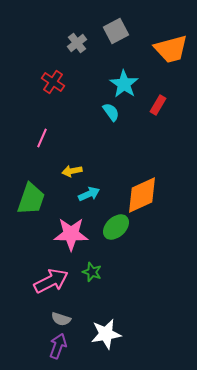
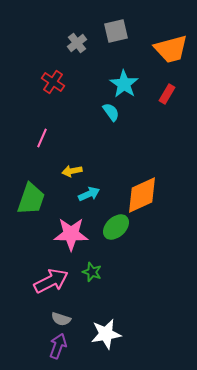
gray square: rotated 15 degrees clockwise
red rectangle: moved 9 px right, 11 px up
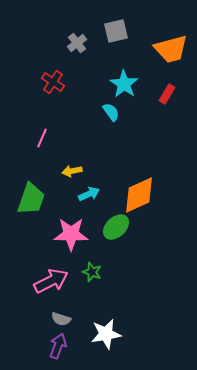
orange diamond: moved 3 px left
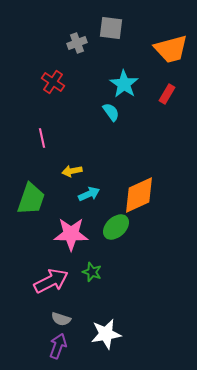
gray square: moved 5 px left, 3 px up; rotated 20 degrees clockwise
gray cross: rotated 18 degrees clockwise
pink line: rotated 36 degrees counterclockwise
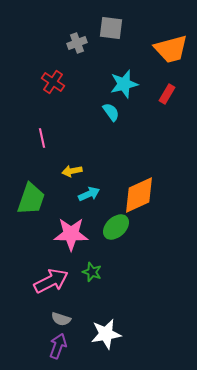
cyan star: rotated 24 degrees clockwise
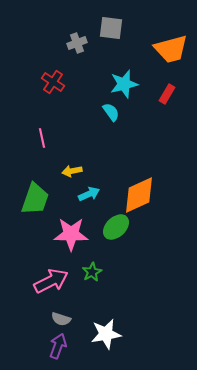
green trapezoid: moved 4 px right
green star: rotated 24 degrees clockwise
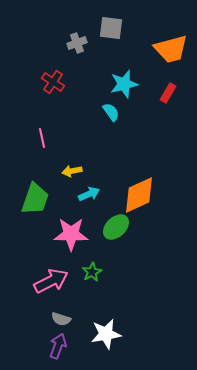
red rectangle: moved 1 px right, 1 px up
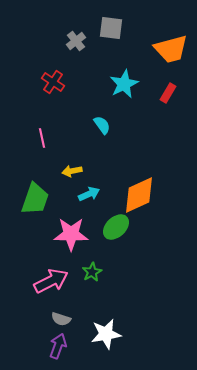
gray cross: moved 1 px left, 2 px up; rotated 18 degrees counterclockwise
cyan star: rotated 12 degrees counterclockwise
cyan semicircle: moved 9 px left, 13 px down
